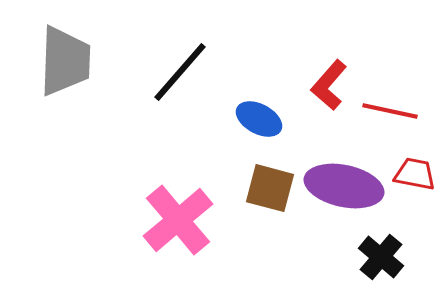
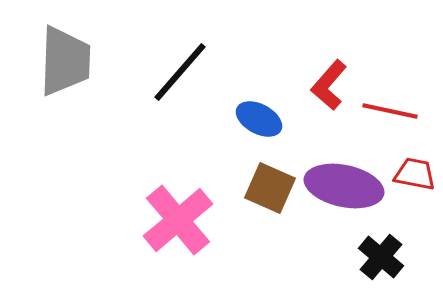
brown square: rotated 9 degrees clockwise
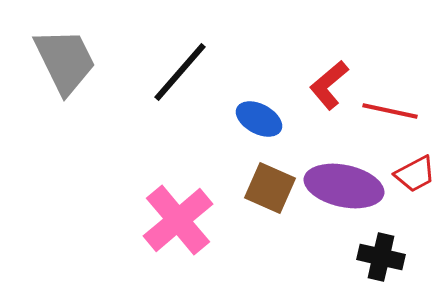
gray trapezoid: rotated 28 degrees counterclockwise
red L-shape: rotated 9 degrees clockwise
red trapezoid: rotated 141 degrees clockwise
black cross: rotated 27 degrees counterclockwise
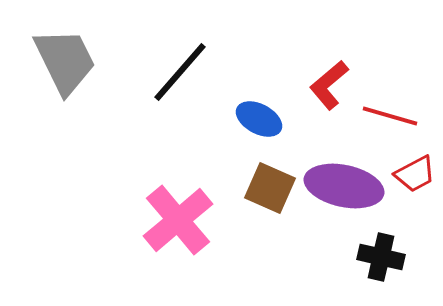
red line: moved 5 px down; rotated 4 degrees clockwise
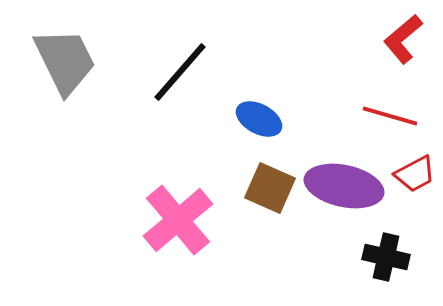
red L-shape: moved 74 px right, 46 px up
black cross: moved 5 px right
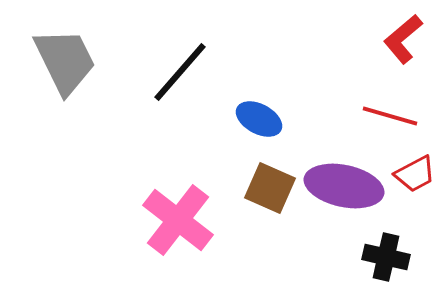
pink cross: rotated 12 degrees counterclockwise
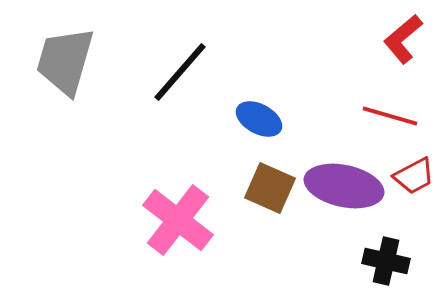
gray trapezoid: rotated 138 degrees counterclockwise
red trapezoid: moved 1 px left, 2 px down
black cross: moved 4 px down
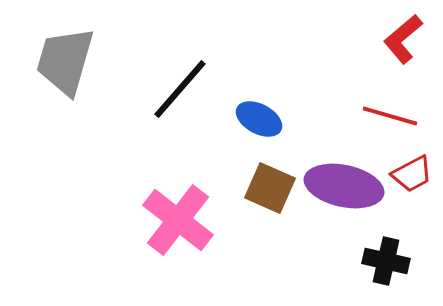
black line: moved 17 px down
red trapezoid: moved 2 px left, 2 px up
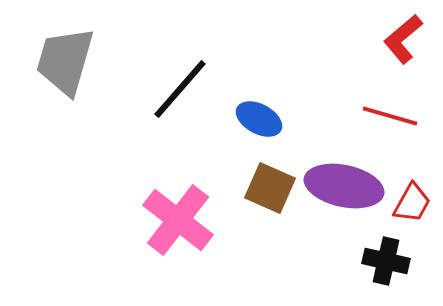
red trapezoid: moved 29 px down; rotated 33 degrees counterclockwise
